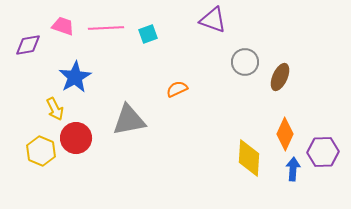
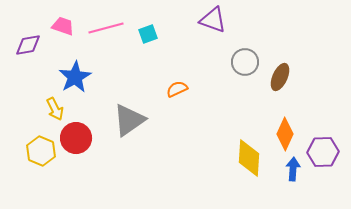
pink line: rotated 12 degrees counterclockwise
gray triangle: rotated 24 degrees counterclockwise
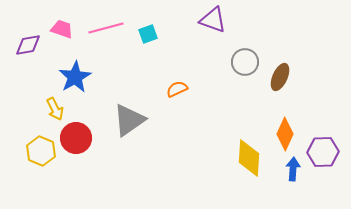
pink trapezoid: moved 1 px left, 3 px down
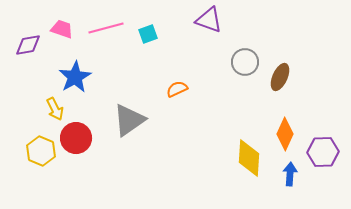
purple triangle: moved 4 px left
blue arrow: moved 3 px left, 5 px down
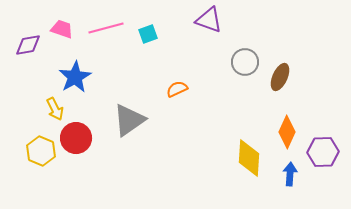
orange diamond: moved 2 px right, 2 px up
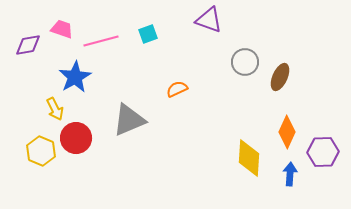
pink line: moved 5 px left, 13 px down
gray triangle: rotated 12 degrees clockwise
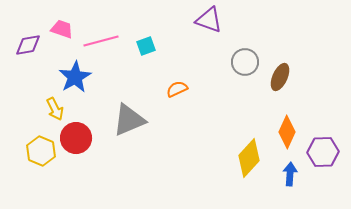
cyan square: moved 2 px left, 12 px down
yellow diamond: rotated 39 degrees clockwise
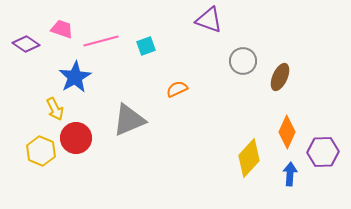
purple diamond: moved 2 px left, 1 px up; rotated 44 degrees clockwise
gray circle: moved 2 px left, 1 px up
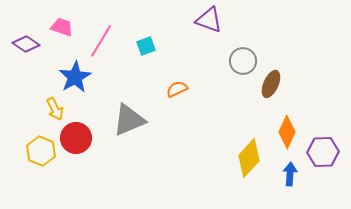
pink trapezoid: moved 2 px up
pink line: rotated 44 degrees counterclockwise
brown ellipse: moved 9 px left, 7 px down
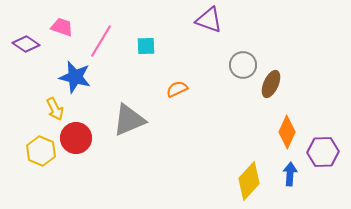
cyan square: rotated 18 degrees clockwise
gray circle: moved 4 px down
blue star: rotated 28 degrees counterclockwise
yellow diamond: moved 23 px down
